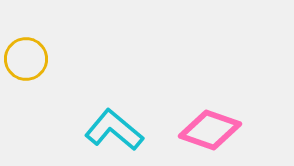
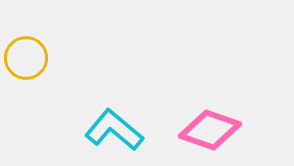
yellow circle: moved 1 px up
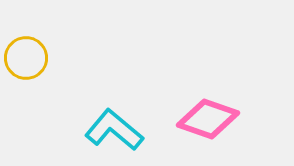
pink diamond: moved 2 px left, 11 px up
